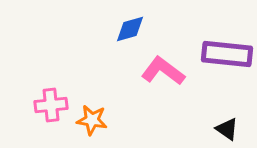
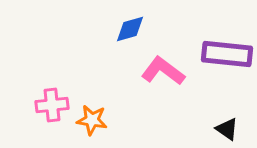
pink cross: moved 1 px right
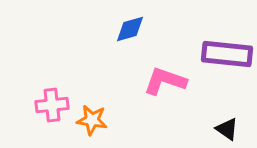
pink L-shape: moved 2 px right, 10 px down; rotated 18 degrees counterclockwise
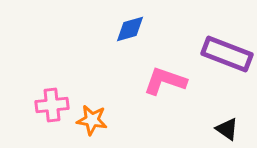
purple rectangle: rotated 15 degrees clockwise
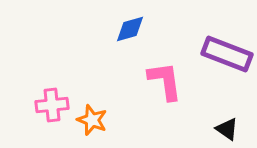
pink L-shape: rotated 63 degrees clockwise
orange star: rotated 12 degrees clockwise
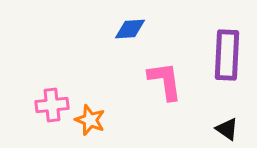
blue diamond: rotated 12 degrees clockwise
purple rectangle: moved 1 px down; rotated 72 degrees clockwise
orange star: moved 2 px left
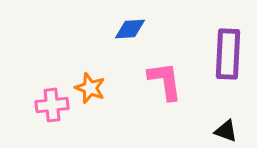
purple rectangle: moved 1 px right, 1 px up
orange star: moved 32 px up
black triangle: moved 1 px left, 2 px down; rotated 15 degrees counterclockwise
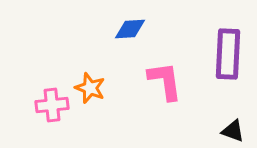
black triangle: moved 7 px right
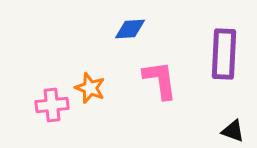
purple rectangle: moved 4 px left
pink L-shape: moved 5 px left, 1 px up
